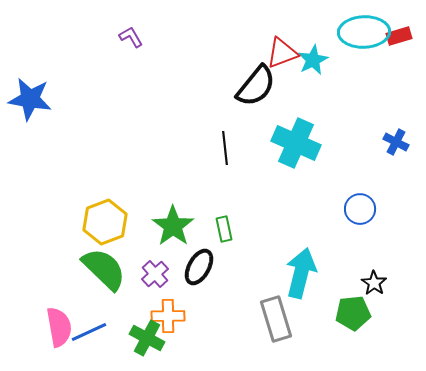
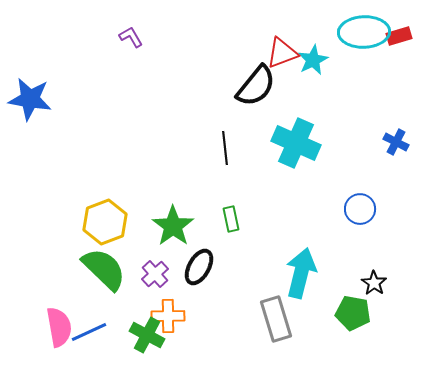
green rectangle: moved 7 px right, 10 px up
green pentagon: rotated 16 degrees clockwise
green cross: moved 3 px up
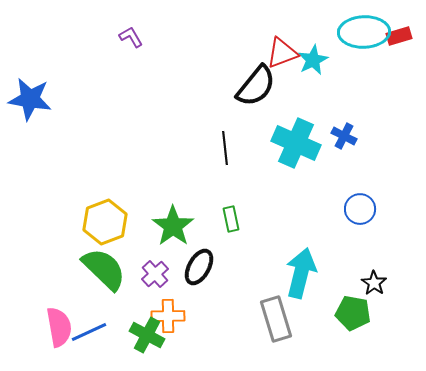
blue cross: moved 52 px left, 6 px up
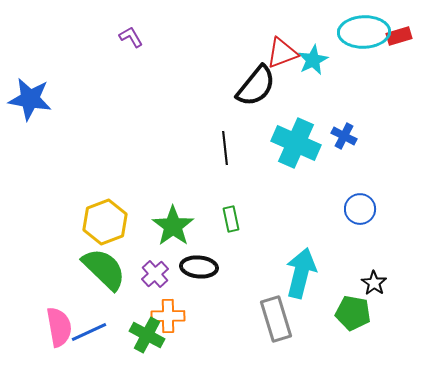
black ellipse: rotated 66 degrees clockwise
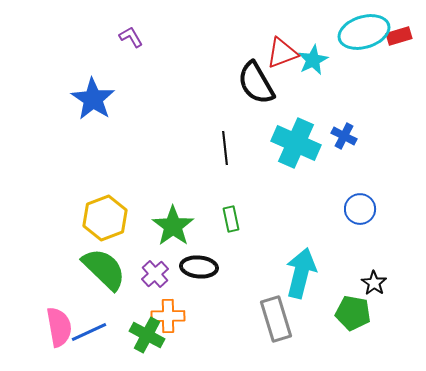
cyan ellipse: rotated 15 degrees counterclockwise
black semicircle: moved 3 px up; rotated 111 degrees clockwise
blue star: moved 63 px right; rotated 24 degrees clockwise
yellow hexagon: moved 4 px up
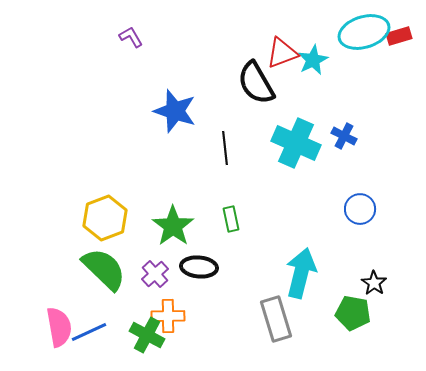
blue star: moved 82 px right, 12 px down; rotated 15 degrees counterclockwise
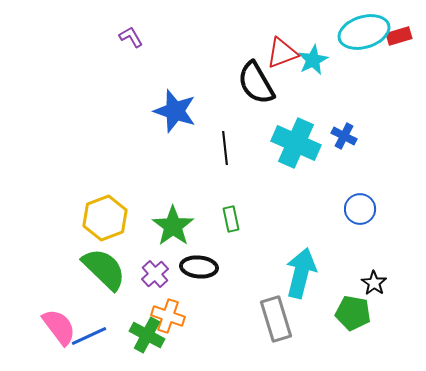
orange cross: rotated 20 degrees clockwise
pink semicircle: rotated 27 degrees counterclockwise
blue line: moved 4 px down
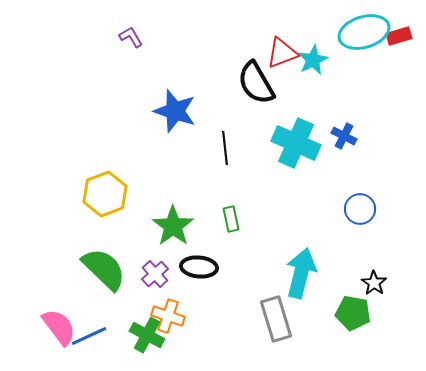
yellow hexagon: moved 24 px up
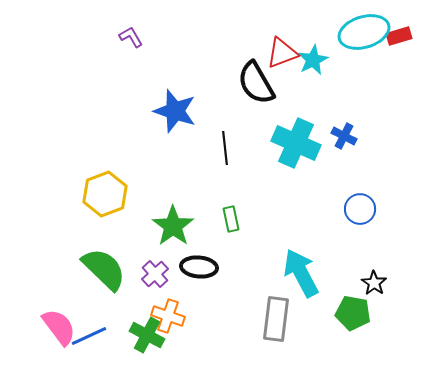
cyan arrow: rotated 42 degrees counterclockwise
gray rectangle: rotated 24 degrees clockwise
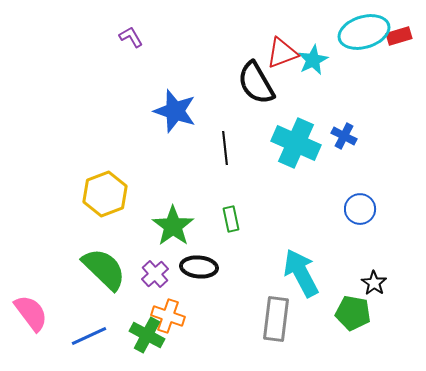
pink semicircle: moved 28 px left, 14 px up
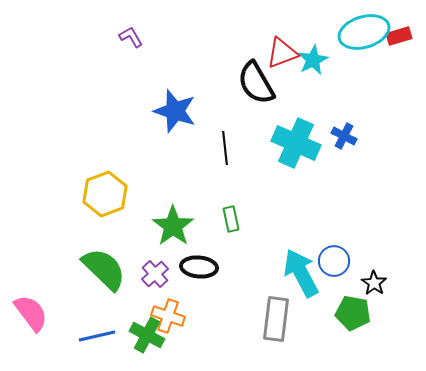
blue circle: moved 26 px left, 52 px down
blue line: moved 8 px right; rotated 12 degrees clockwise
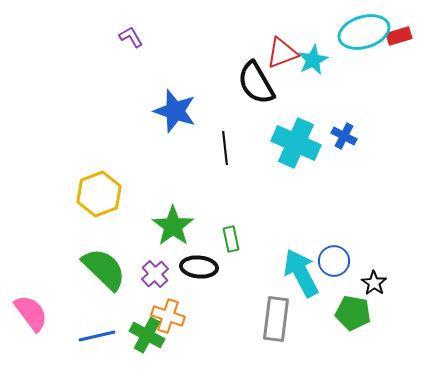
yellow hexagon: moved 6 px left
green rectangle: moved 20 px down
